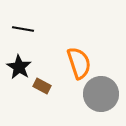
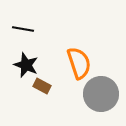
black star: moved 7 px right, 2 px up; rotated 10 degrees counterclockwise
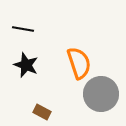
brown rectangle: moved 26 px down
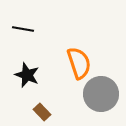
black star: moved 1 px right, 10 px down
brown rectangle: rotated 18 degrees clockwise
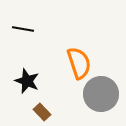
black star: moved 6 px down
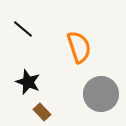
black line: rotated 30 degrees clockwise
orange semicircle: moved 16 px up
black star: moved 1 px right, 1 px down
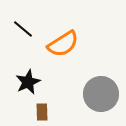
orange semicircle: moved 16 px left, 3 px up; rotated 76 degrees clockwise
black star: rotated 25 degrees clockwise
brown rectangle: rotated 42 degrees clockwise
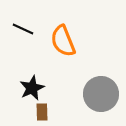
black line: rotated 15 degrees counterclockwise
orange semicircle: moved 3 px up; rotated 100 degrees clockwise
black star: moved 4 px right, 6 px down
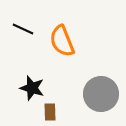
orange semicircle: moved 1 px left
black star: rotated 30 degrees counterclockwise
brown rectangle: moved 8 px right
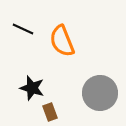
gray circle: moved 1 px left, 1 px up
brown rectangle: rotated 18 degrees counterclockwise
